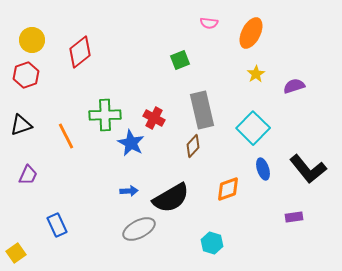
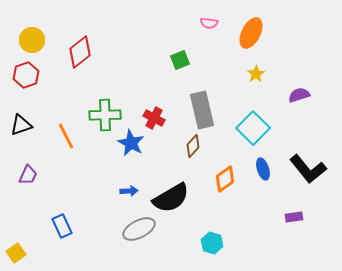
purple semicircle: moved 5 px right, 9 px down
orange diamond: moved 3 px left, 10 px up; rotated 16 degrees counterclockwise
blue rectangle: moved 5 px right, 1 px down
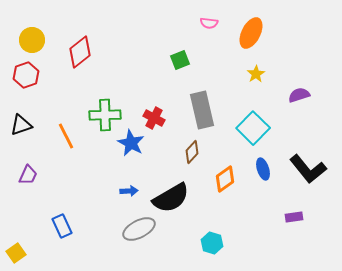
brown diamond: moved 1 px left, 6 px down
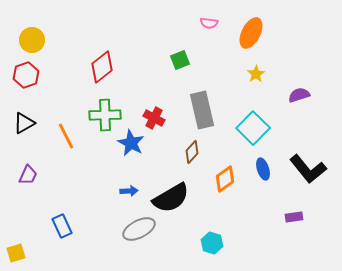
red diamond: moved 22 px right, 15 px down
black triangle: moved 3 px right, 2 px up; rotated 10 degrees counterclockwise
yellow square: rotated 18 degrees clockwise
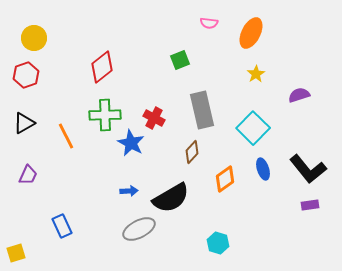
yellow circle: moved 2 px right, 2 px up
purple rectangle: moved 16 px right, 12 px up
cyan hexagon: moved 6 px right
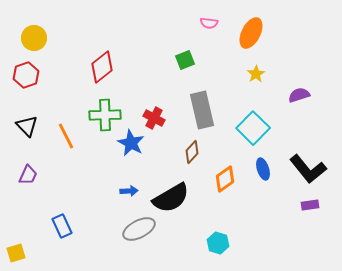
green square: moved 5 px right
black triangle: moved 3 px right, 3 px down; rotated 45 degrees counterclockwise
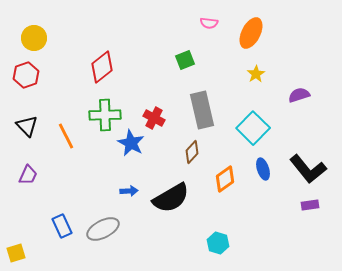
gray ellipse: moved 36 px left
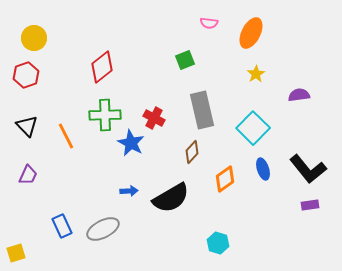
purple semicircle: rotated 10 degrees clockwise
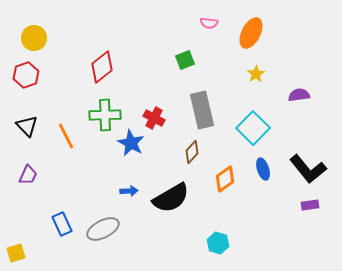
blue rectangle: moved 2 px up
